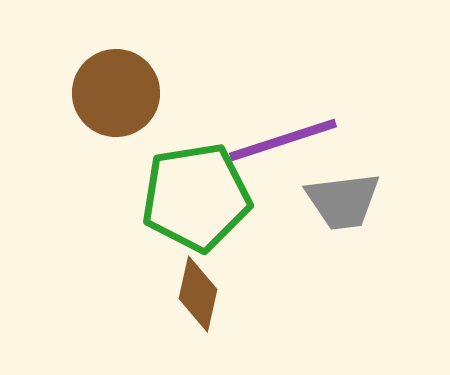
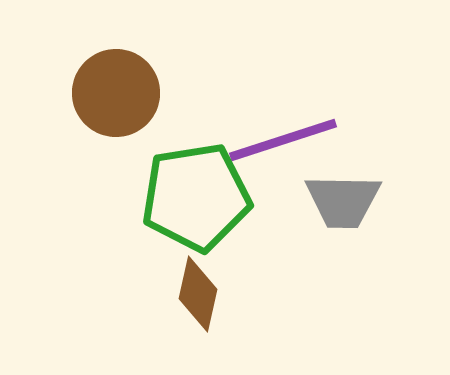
gray trapezoid: rotated 8 degrees clockwise
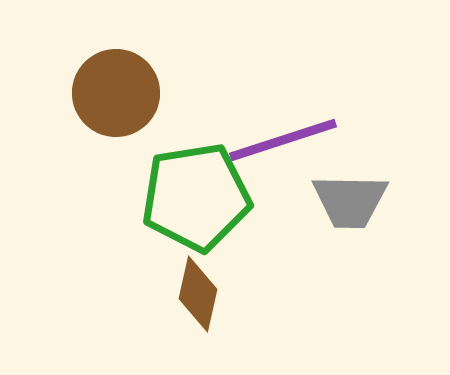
gray trapezoid: moved 7 px right
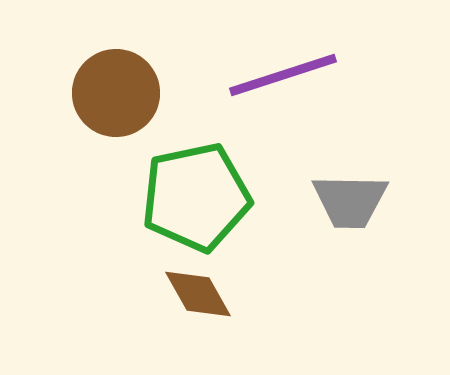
purple line: moved 65 px up
green pentagon: rotated 3 degrees counterclockwise
brown diamond: rotated 42 degrees counterclockwise
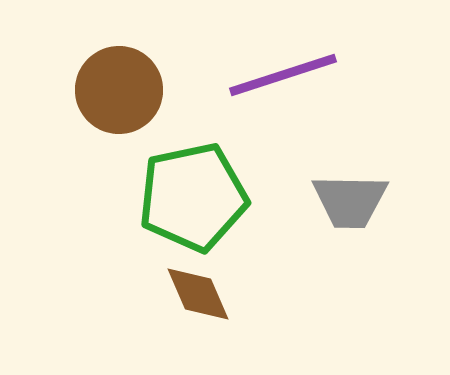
brown circle: moved 3 px right, 3 px up
green pentagon: moved 3 px left
brown diamond: rotated 6 degrees clockwise
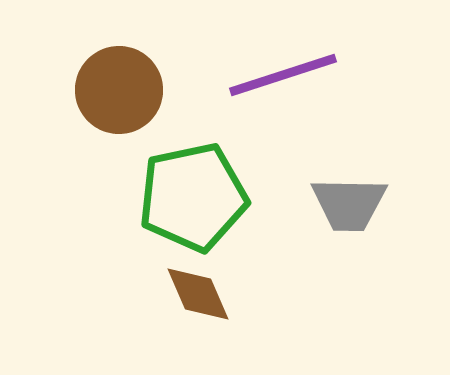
gray trapezoid: moved 1 px left, 3 px down
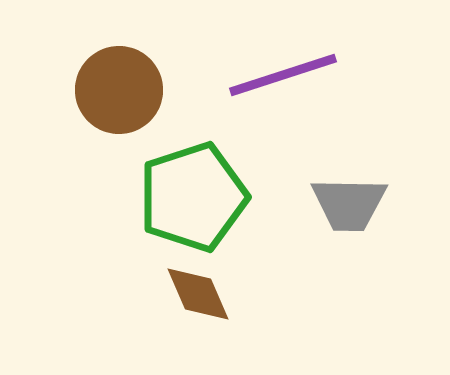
green pentagon: rotated 6 degrees counterclockwise
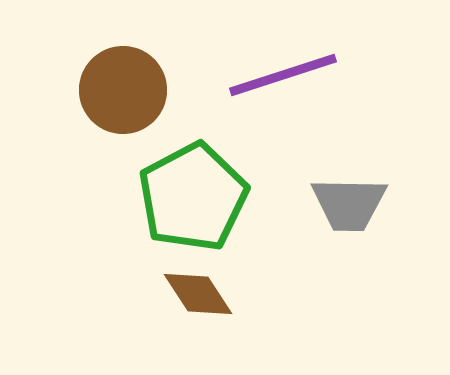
brown circle: moved 4 px right
green pentagon: rotated 10 degrees counterclockwise
brown diamond: rotated 10 degrees counterclockwise
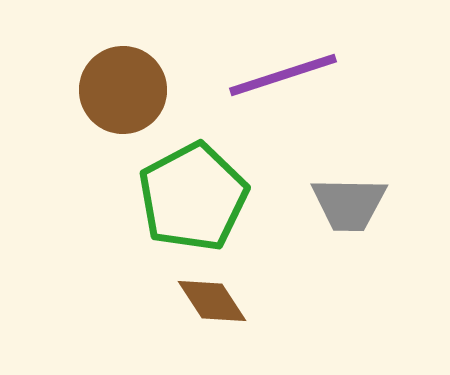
brown diamond: moved 14 px right, 7 px down
